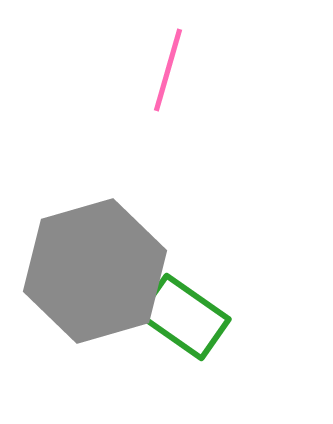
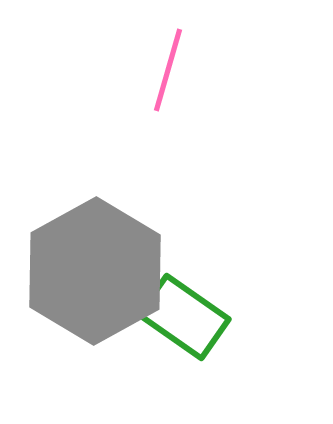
gray hexagon: rotated 13 degrees counterclockwise
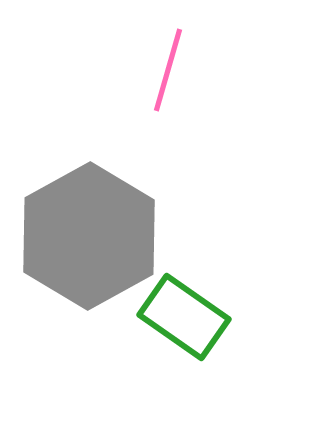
gray hexagon: moved 6 px left, 35 px up
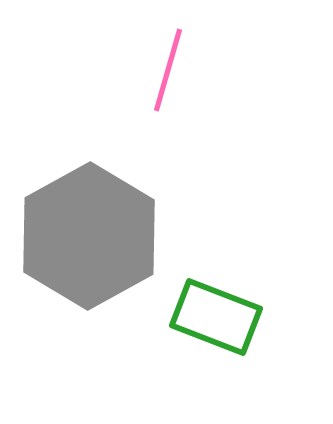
green rectangle: moved 32 px right; rotated 14 degrees counterclockwise
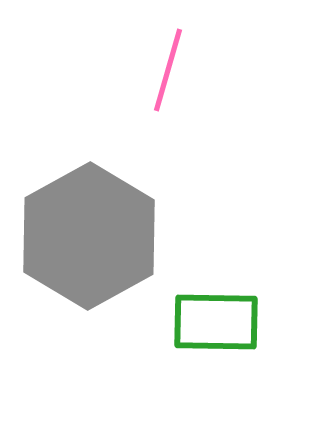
green rectangle: moved 5 px down; rotated 20 degrees counterclockwise
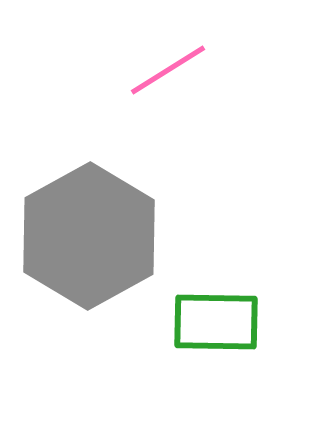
pink line: rotated 42 degrees clockwise
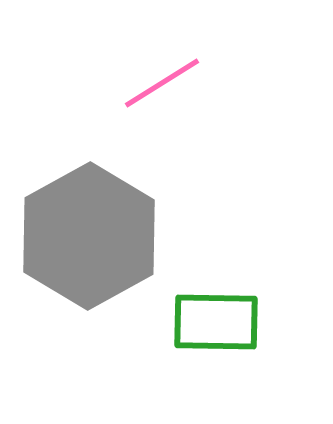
pink line: moved 6 px left, 13 px down
